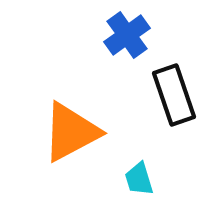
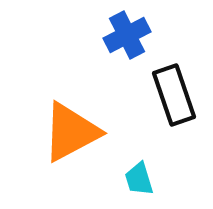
blue cross: rotated 9 degrees clockwise
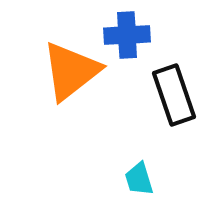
blue cross: rotated 24 degrees clockwise
orange triangle: moved 61 px up; rotated 10 degrees counterclockwise
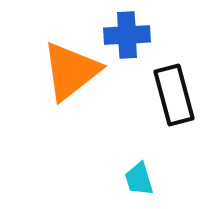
black rectangle: rotated 4 degrees clockwise
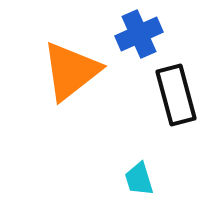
blue cross: moved 12 px right, 1 px up; rotated 21 degrees counterclockwise
black rectangle: moved 2 px right
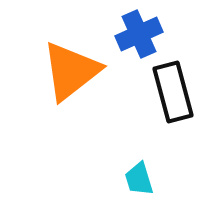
black rectangle: moved 3 px left, 3 px up
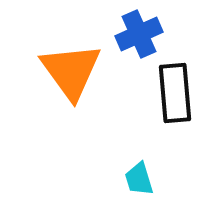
orange triangle: rotated 28 degrees counterclockwise
black rectangle: moved 2 px right, 1 px down; rotated 10 degrees clockwise
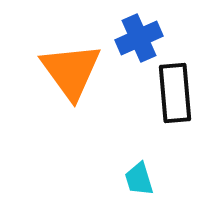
blue cross: moved 4 px down
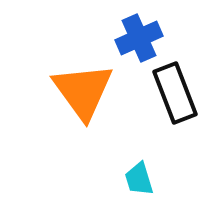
orange triangle: moved 12 px right, 20 px down
black rectangle: rotated 16 degrees counterclockwise
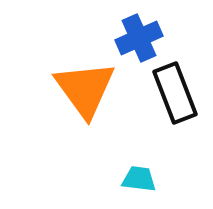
orange triangle: moved 2 px right, 2 px up
cyan trapezoid: rotated 114 degrees clockwise
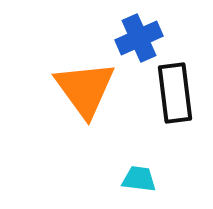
black rectangle: rotated 14 degrees clockwise
